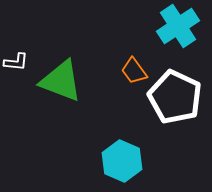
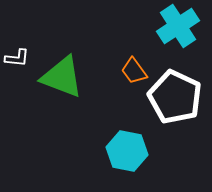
white L-shape: moved 1 px right, 4 px up
green triangle: moved 1 px right, 4 px up
cyan hexagon: moved 5 px right, 10 px up; rotated 12 degrees counterclockwise
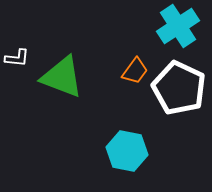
orange trapezoid: moved 1 px right; rotated 108 degrees counterclockwise
white pentagon: moved 4 px right, 9 px up
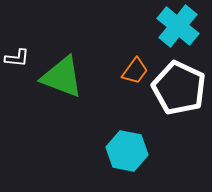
cyan cross: rotated 18 degrees counterclockwise
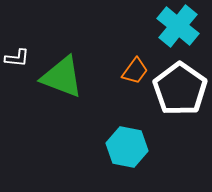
white pentagon: moved 1 px right, 1 px down; rotated 10 degrees clockwise
cyan hexagon: moved 4 px up
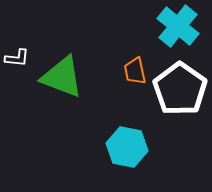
orange trapezoid: rotated 132 degrees clockwise
